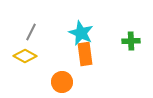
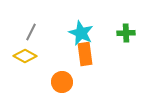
green cross: moved 5 px left, 8 px up
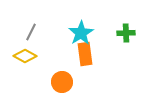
cyan star: rotated 15 degrees clockwise
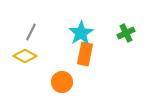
green cross: rotated 24 degrees counterclockwise
orange rectangle: rotated 20 degrees clockwise
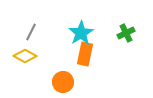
orange circle: moved 1 px right
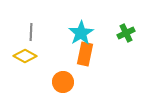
gray line: rotated 24 degrees counterclockwise
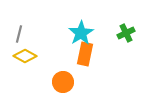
gray line: moved 12 px left, 2 px down; rotated 12 degrees clockwise
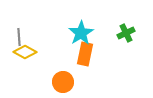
gray line: moved 3 px down; rotated 18 degrees counterclockwise
yellow diamond: moved 4 px up
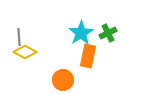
green cross: moved 18 px left
orange rectangle: moved 3 px right, 2 px down
orange circle: moved 2 px up
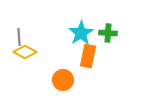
green cross: rotated 30 degrees clockwise
